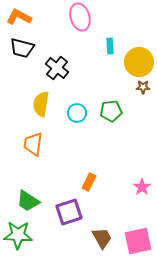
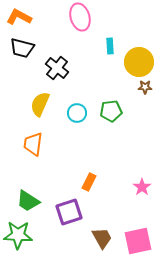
brown star: moved 2 px right
yellow semicircle: moved 1 px left; rotated 15 degrees clockwise
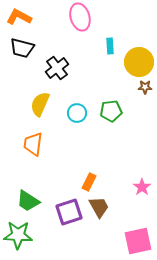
black cross: rotated 15 degrees clockwise
brown trapezoid: moved 3 px left, 31 px up
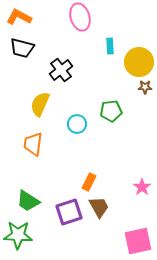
black cross: moved 4 px right, 2 px down
cyan circle: moved 11 px down
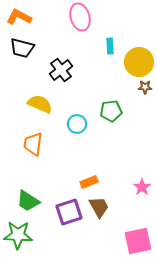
yellow semicircle: rotated 90 degrees clockwise
orange rectangle: rotated 42 degrees clockwise
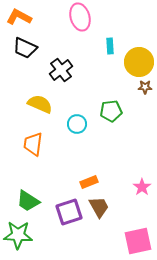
black trapezoid: moved 3 px right; rotated 10 degrees clockwise
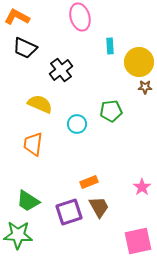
orange L-shape: moved 2 px left
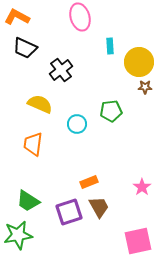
green star: rotated 12 degrees counterclockwise
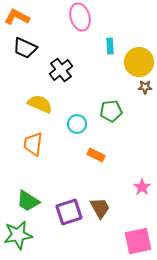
orange rectangle: moved 7 px right, 27 px up; rotated 48 degrees clockwise
brown trapezoid: moved 1 px right, 1 px down
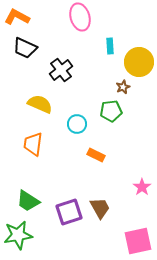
brown star: moved 22 px left; rotated 24 degrees counterclockwise
